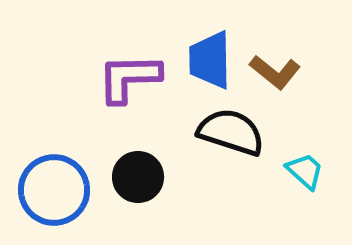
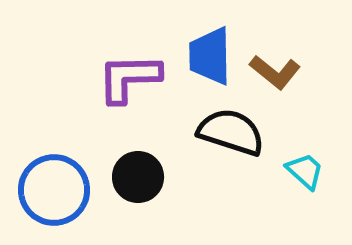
blue trapezoid: moved 4 px up
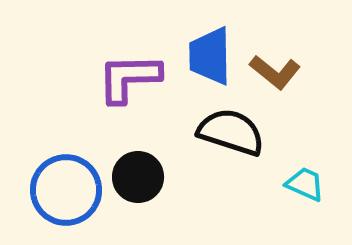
cyan trapezoid: moved 13 px down; rotated 18 degrees counterclockwise
blue circle: moved 12 px right
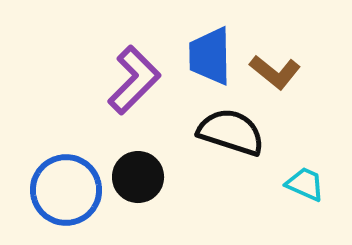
purple L-shape: moved 5 px right, 2 px down; rotated 136 degrees clockwise
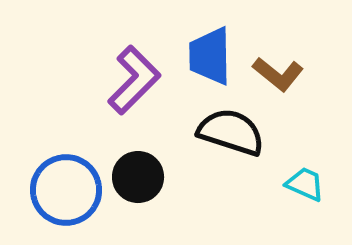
brown L-shape: moved 3 px right, 2 px down
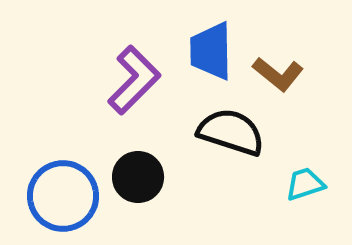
blue trapezoid: moved 1 px right, 5 px up
cyan trapezoid: rotated 42 degrees counterclockwise
blue circle: moved 3 px left, 6 px down
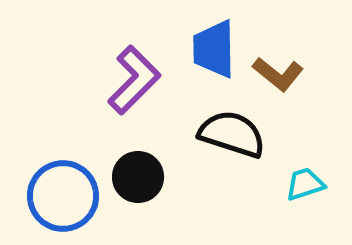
blue trapezoid: moved 3 px right, 2 px up
black semicircle: moved 1 px right, 2 px down
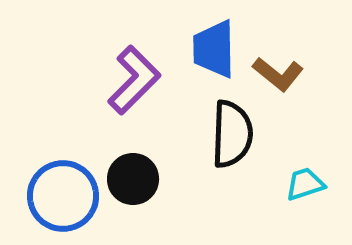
black semicircle: rotated 74 degrees clockwise
black circle: moved 5 px left, 2 px down
